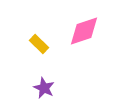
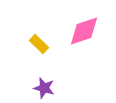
purple star: rotated 10 degrees counterclockwise
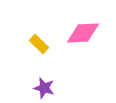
pink diamond: moved 1 px left, 2 px down; rotated 16 degrees clockwise
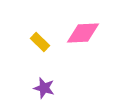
yellow rectangle: moved 1 px right, 2 px up
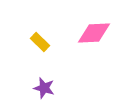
pink diamond: moved 11 px right
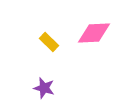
yellow rectangle: moved 9 px right
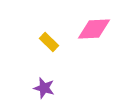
pink diamond: moved 4 px up
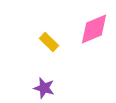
pink diamond: rotated 20 degrees counterclockwise
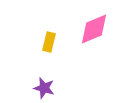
yellow rectangle: rotated 60 degrees clockwise
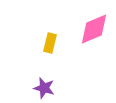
yellow rectangle: moved 1 px right, 1 px down
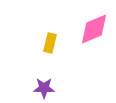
purple star: rotated 15 degrees counterclockwise
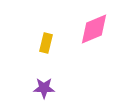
yellow rectangle: moved 4 px left
